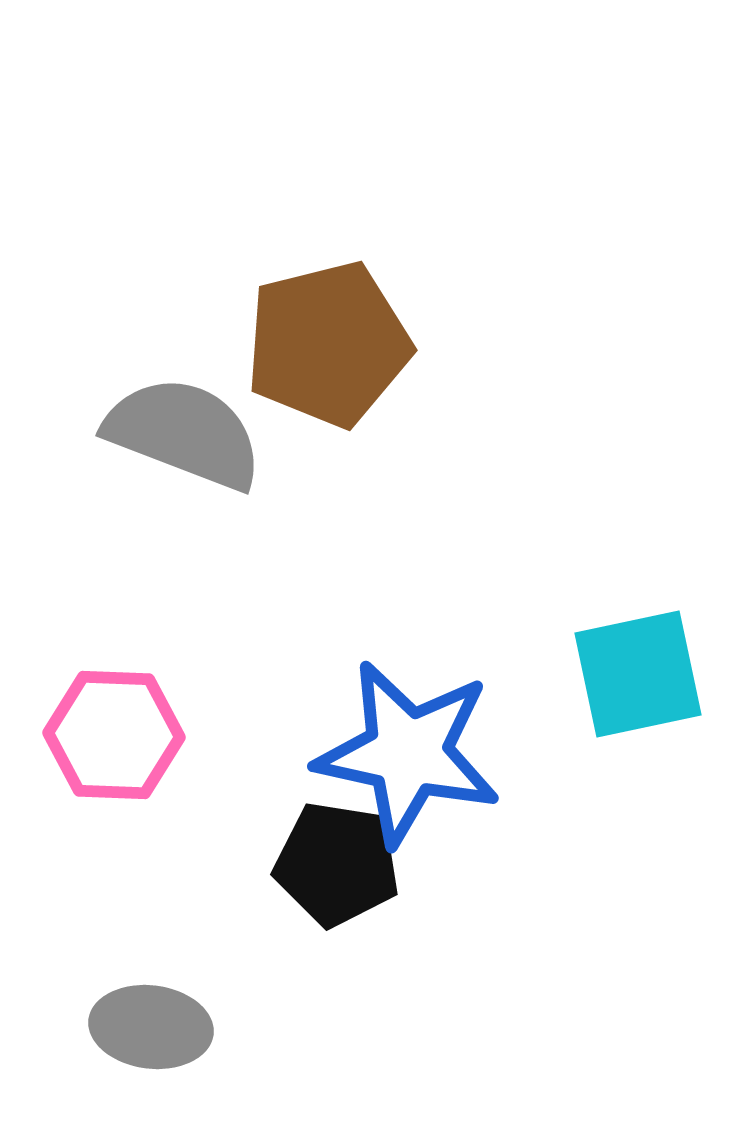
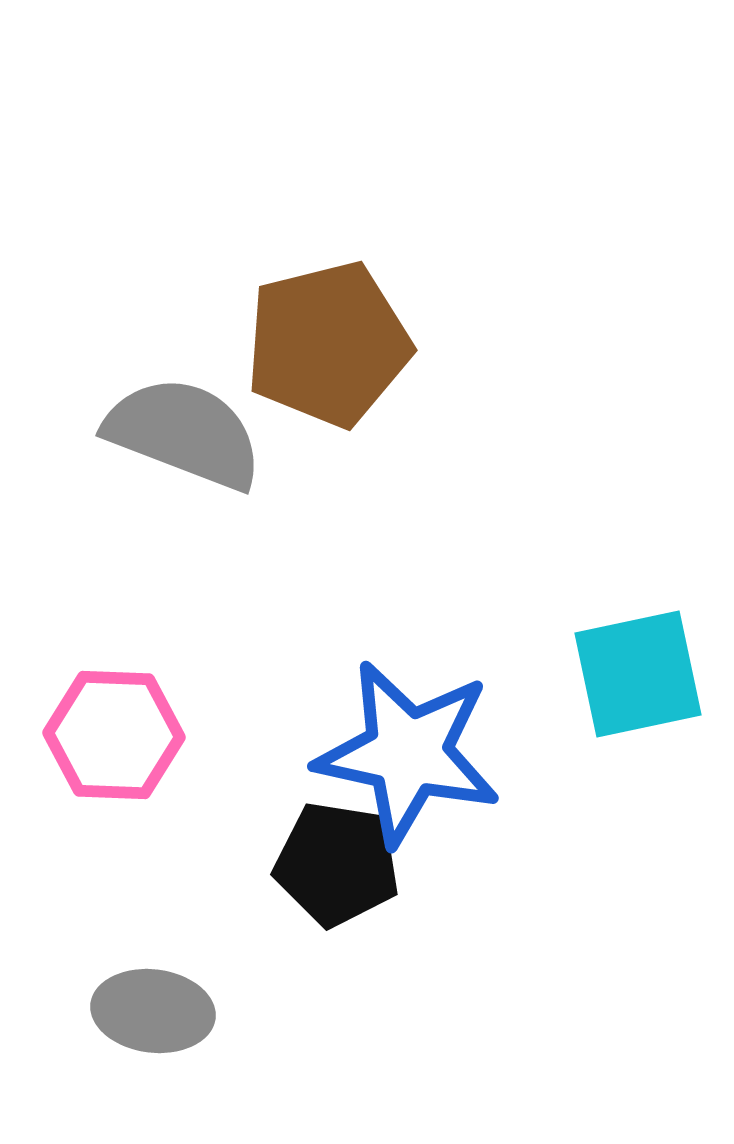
gray ellipse: moved 2 px right, 16 px up
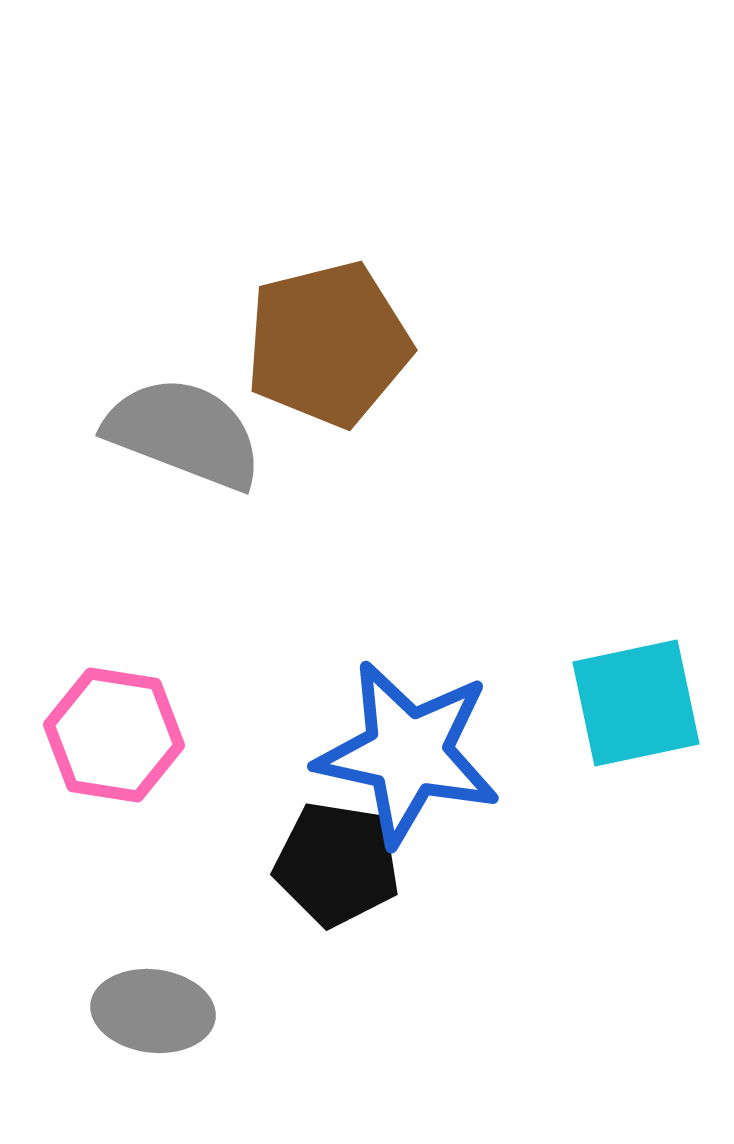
cyan square: moved 2 px left, 29 px down
pink hexagon: rotated 7 degrees clockwise
